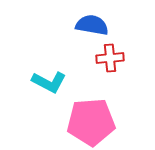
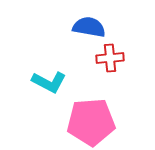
blue semicircle: moved 3 px left, 2 px down
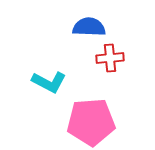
blue semicircle: rotated 8 degrees counterclockwise
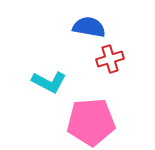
blue semicircle: rotated 8 degrees clockwise
red cross: moved 1 px down; rotated 12 degrees counterclockwise
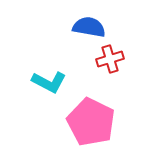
pink pentagon: rotated 30 degrees clockwise
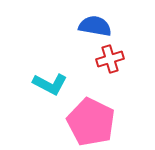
blue semicircle: moved 6 px right, 1 px up
cyan L-shape: moved 1 px right, 2 px down
